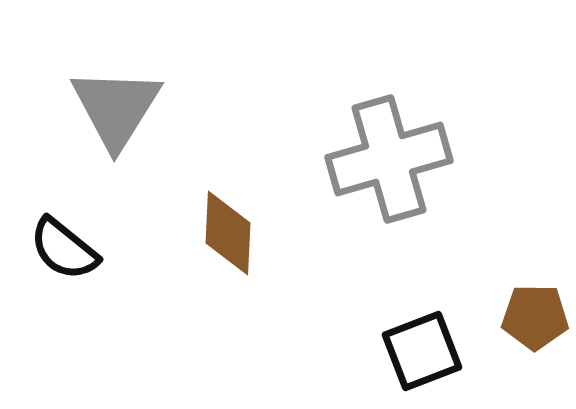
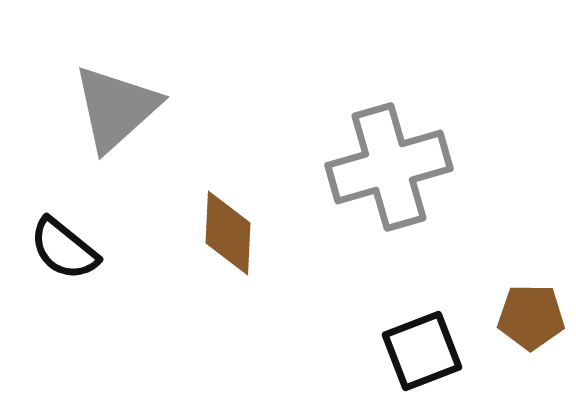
gray triangle: rotated 16 degrees clockwise
gray cross: moved 8 px down
brown pentagon: moved 4 px left
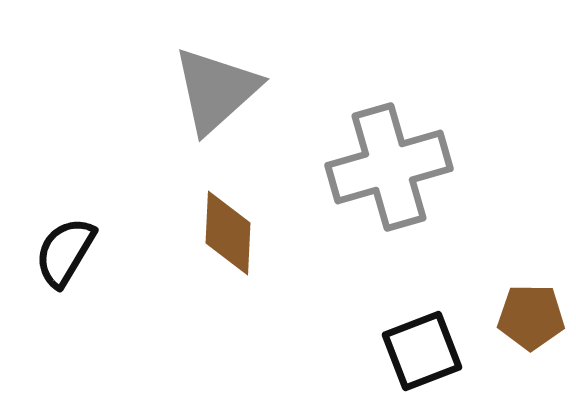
gray triangle: moved 100 px right, 18 px up
black semicircle: moved 1 px right, 3 px down; rotated 82 degrees clockwise
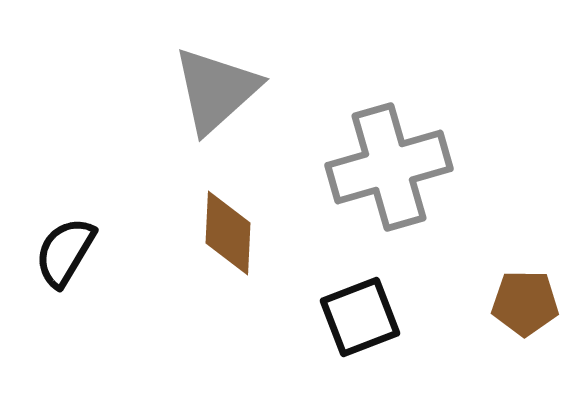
brown pentagon: moved 6 px left, 14 px up
black square: moved 62 px left, 34 px up
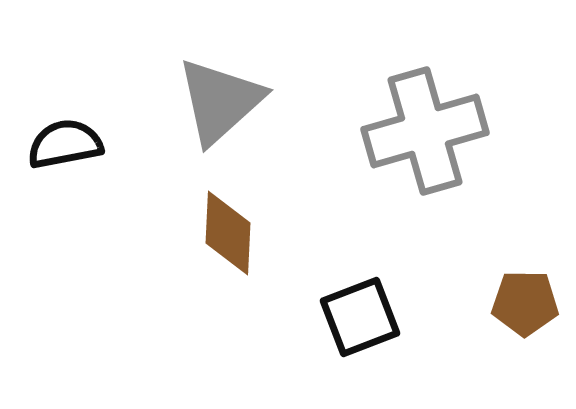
gray triangle: moved 4 px right, 11 px down
gray cross: moved 36 px right, 36 px up
black semicircle: moved 108 px up; rotated 48 degrees clockwise
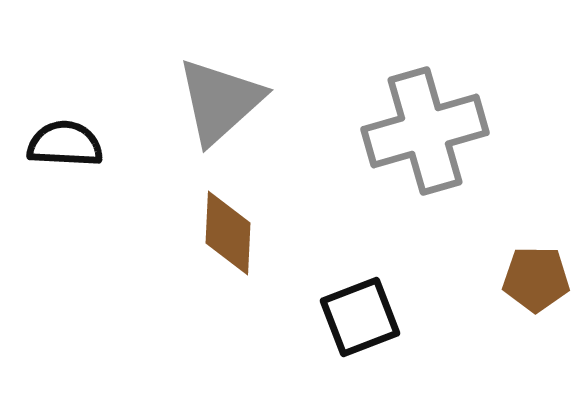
black semicircle: rotated 14 degrees clockwise
brown pentagon: moved 11 px right, 24 px up
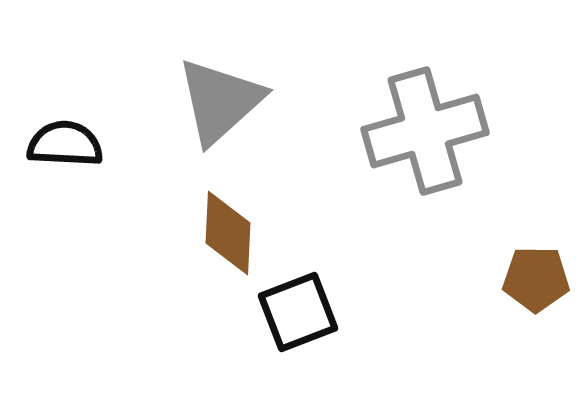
black square: moved 62 px left, 5 px up
